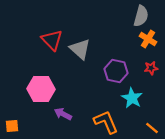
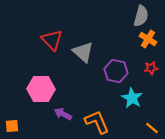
gray triangle: moved 3 px right, 3 px down
orange L-shape: moved 9 px left
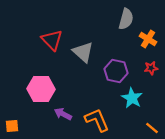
gray semicircle: moved 15 px left, 3 px down
orange L-shape: moved 2 px up
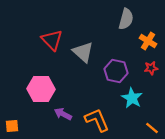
orange cross: moved 2 px down
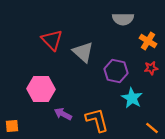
gray semicircle: moved 3 px left; rotated 75 degrees clockwise
orange L-shape: rotated 8 degrees clockwise
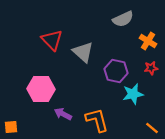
gray semicircle: rotated 25 degrees counterclockwise
cyan star: moved 1 px right, 4 px up; rotated 30 degrees clockwise
orange square: moved 1 px left, 1 px down
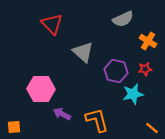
red triangle: moved 16 px up
red star: moved 6 px left, 1 px down
purple arrow: moved 1 px left
orange square: moved 3 px right
